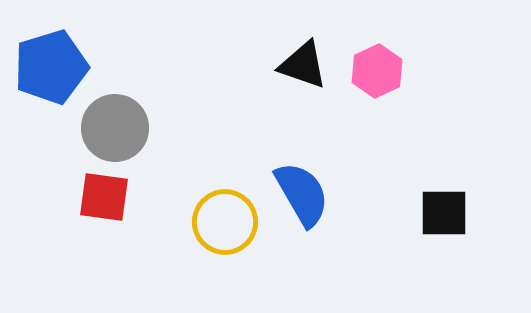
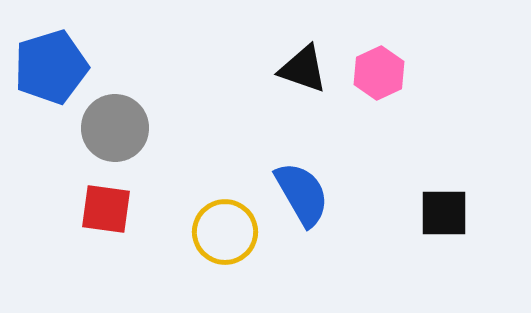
black triangle: moved 4 px down
pink hexagon: moved 2 px right, 2 px down
red square: moved 2 px right, 12 px down
yellow circle: moved 10 px down
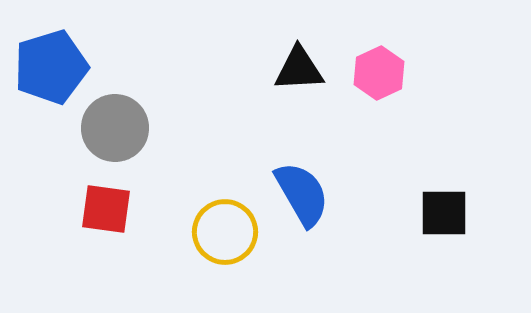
black triangle: moved 4 px left; rotated 22 degrees counterclockwise
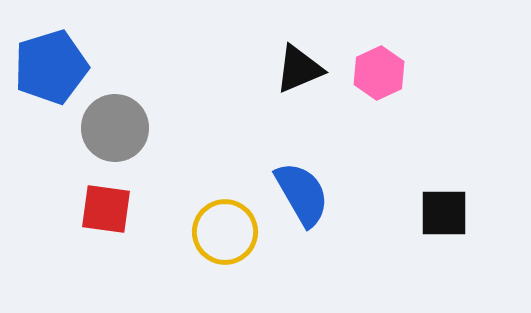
black triangle: rotated 20 degrees counterclockwise
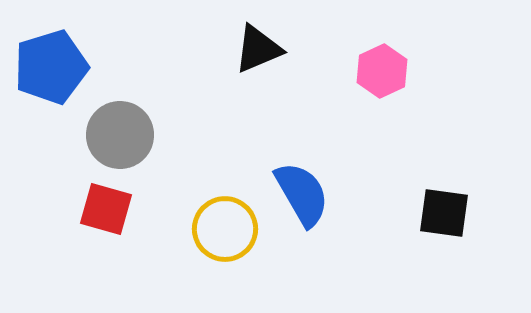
black triangle: moved 41 px left, 20 px up
pink hexagon: moved 3 px right, 2 px up
gray circle: moved 5 px right, 7 px down
red square: rotated 8 degrees clockwise
black square: rotated 8 degrees clockwise
yellow circle: moved 3 px up
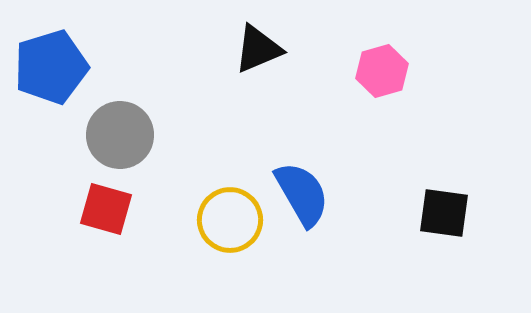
pink hexagon: rotated 9 degrees clockwise
yellow circle: moved 5 px right, 9 px up
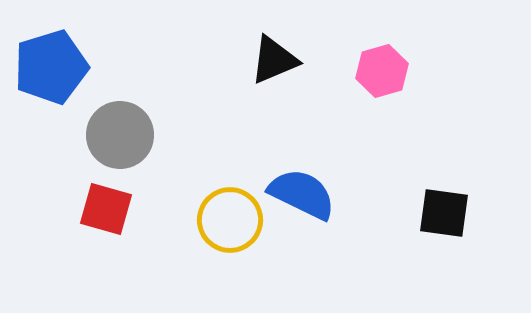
black triangle: moved 16 px right, 11 px down
blue semicircle: rotated 34 degrees counterclockwise
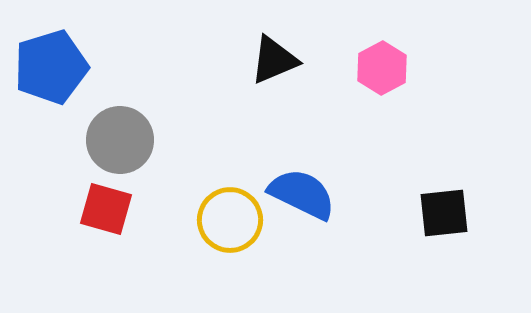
pink hexagon: moved 3 px up; rotated 12 degrees counterclockwise
gray circle: moved 5 px down
black square: rotated 14 degrees counterclockwise
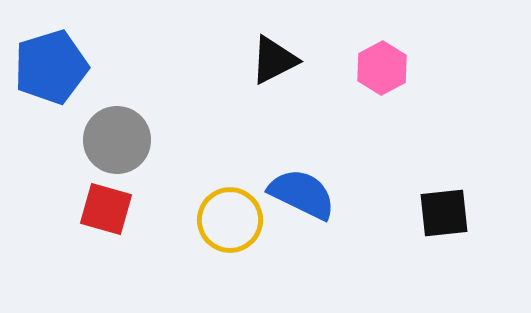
black triangle: rotated 4 degrees counterclockwise
gray circle: moved 3 px left
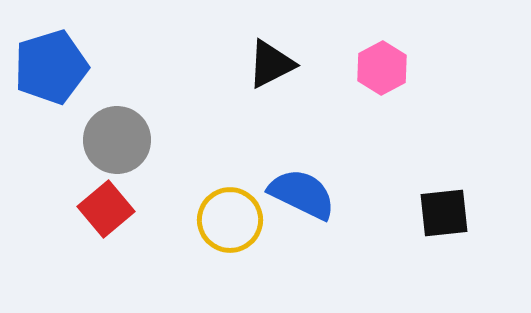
black triangle: moved 3 px left, 4 px down
red square: rotated 34 degrees clockwise
